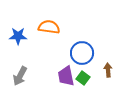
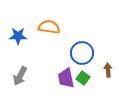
purple trapezoid: moved 2 px down
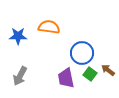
brown arrow: rotated 48 degrees counterclockwise
green square: moved 7 px right, 4 px up
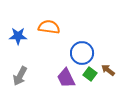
purple trapezoid: rotated 15 degrees counterclockwise
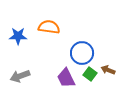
brown arrow: rotated 16 degrees counterclockwise
gray arrow: rotated 42 degrees clockwise
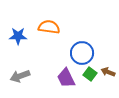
brown arrow: moved 2 px down
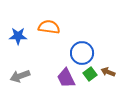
green square: rotated 16 degrees clockwise
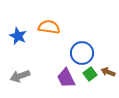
blue star: rotated 24 degrees clockwise
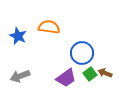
brown arrow: moved 3 px left, 1 px down
purple trapezoid: rotated 100 degrees counterclockwise
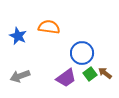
brown arrow: rotated 16 degrees clockwise
